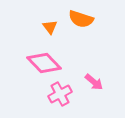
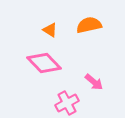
orange semicircle: moved 8 px right, 6 px down; rotated 150 degrees clockwise
orange triangle: moved 3 px down; rotated 21 degrees counterclockwise
pink cross: moved 7 px right, 9 px down
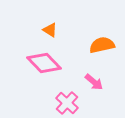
orange semicircle: moved 13 px right, 20 px down
pink cross: rotated 20 degrees counterclockwise
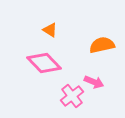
pink arrow: rotated 18 degrees counterclockwise
pink cross: moved 5 px right, 7 px up; rotated 10 degrees clockwise
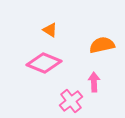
pink diamond: rotated 24 degrees counterclockwise
pink arrow: rotated 114 degrees counterclockwise
pink cross: moved 1 px left, 5 px down
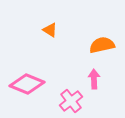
pink diamond: moved 17 px left, 21 px down
pink arrow: moved 3 px up
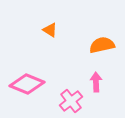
pink arrow: moved 2 px right, 3 px down
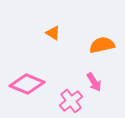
orange triangle: moved 3 px right, 3 px down
pink arrow: moved 2 px left; rotated 150 degrees clockwise
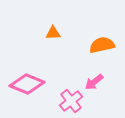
orange triangle: rotated 35 degrees counterclockwise
pink arrow: rotated 84 degrees clockwise
